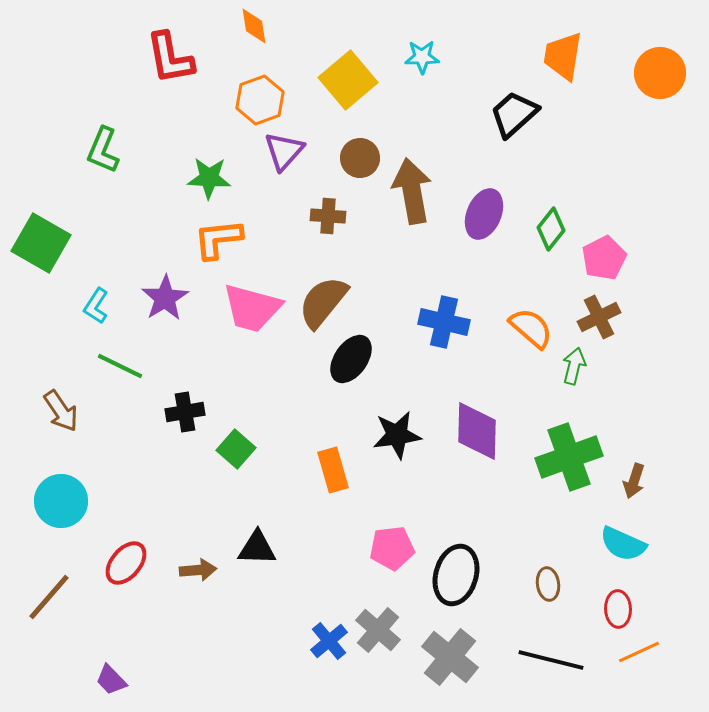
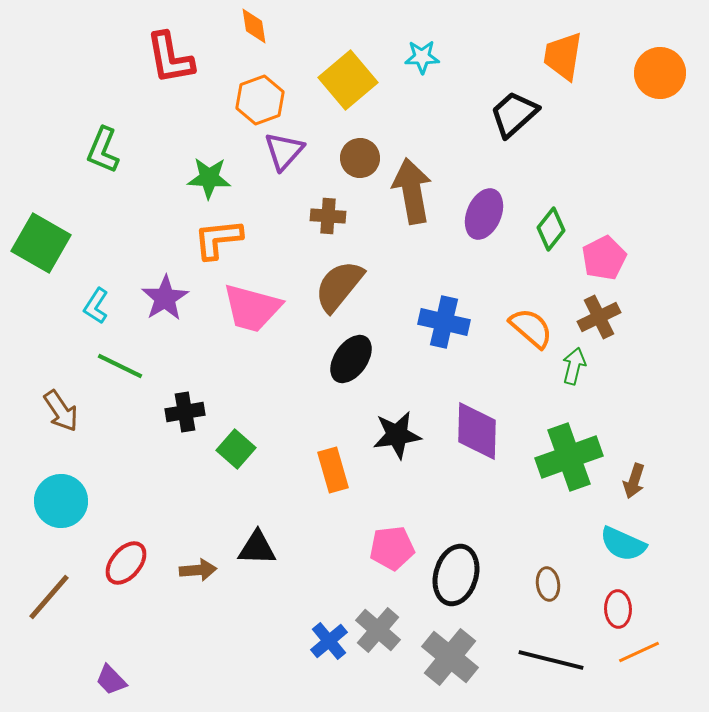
brown semicircle at (323, 302): moved 16 px right, 16 px up
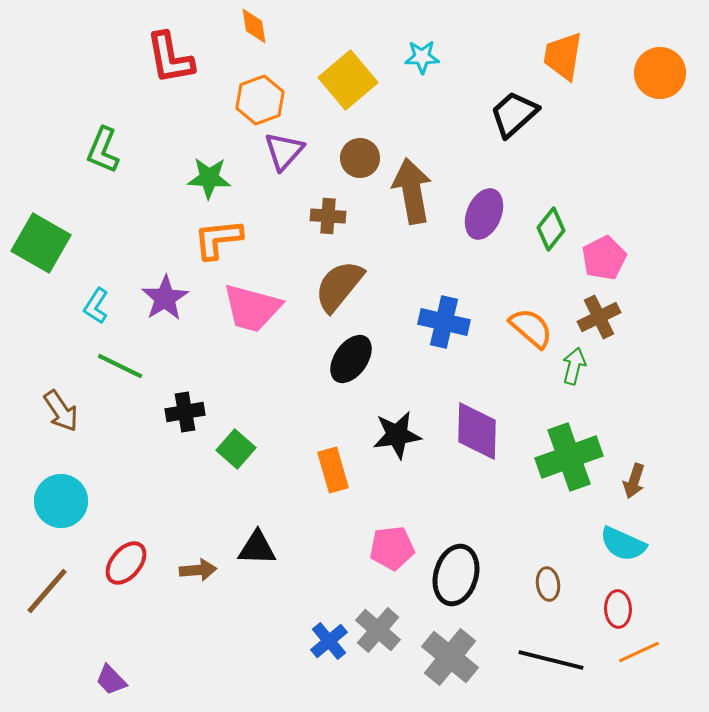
brown line at (49, 597): moved 2 px left, 6 px up
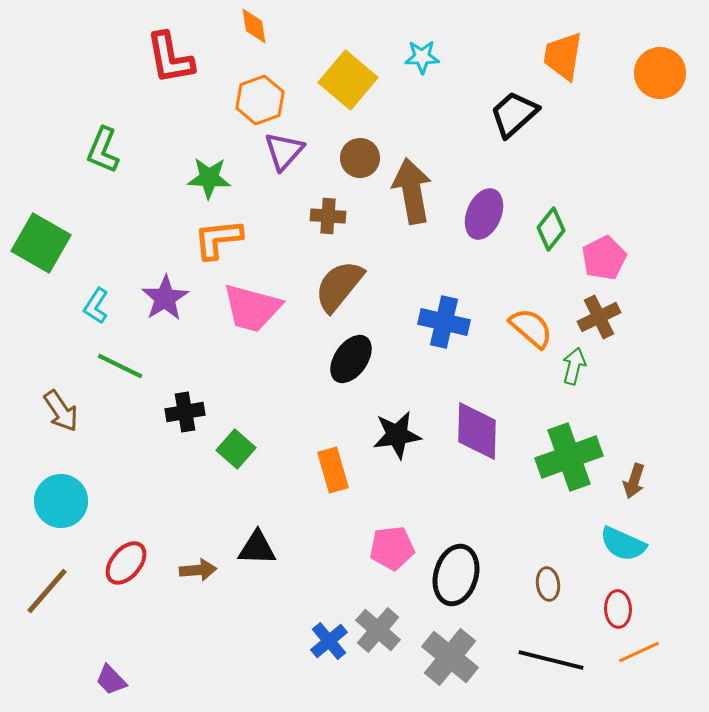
yellow square at (348, 80): rotated 10 degrees counterclockwise
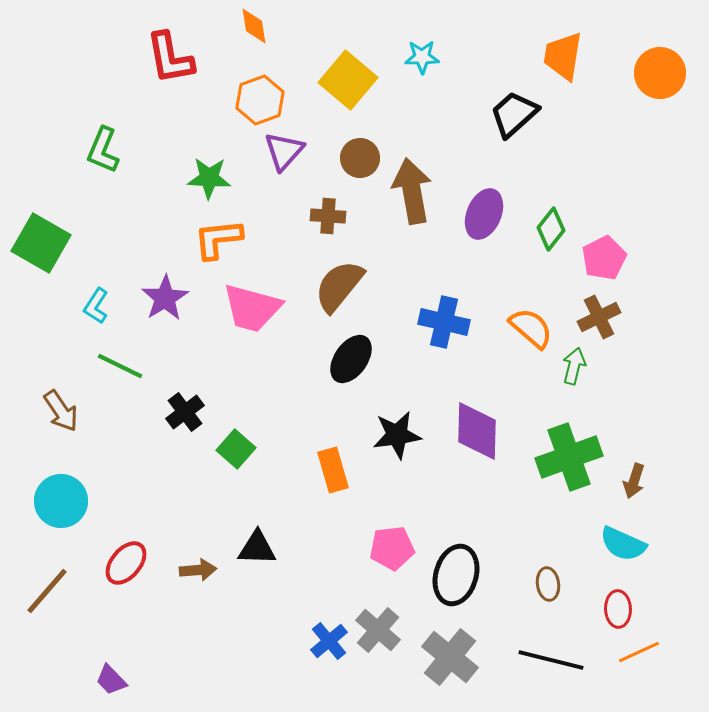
black cross at (185, 412): rotated 27 degrees counterclockwise
